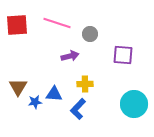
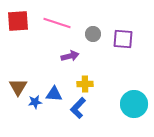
red square: moved 1 px right, 4 px up
gray circle: moved 3 px right
purple square: moved 16 px up
blue L-shape: moved 1 px up
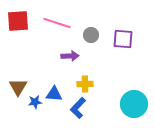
gray circle: moved 2 px left, 1 px down
purple arrow: rotated 12 degrees clockwise
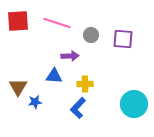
blue triangle: moved 18 px up
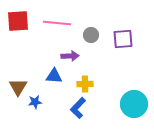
pink line: rotated 12 degrees counterclockwise
purple square: rotated 10 degrees counterclockwise
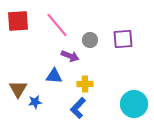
pink line: moved 2 px down; rotated 44 degrees clockwise
gray circle: moved 1 px left, 5 px down
purple arrow: rotated 24 degrees clockwise
brown triangle: moved 2 px down
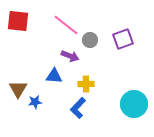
red square: rotated 10 degrees clockwise
pink line: moved 9 px right; rotated 12 degrees counterclockwise
purple square: rotated 15 degrees counterclockwise
yellow cross: moved 1 px right
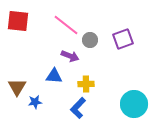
brown triangle: moved 1 px left, 2 px up
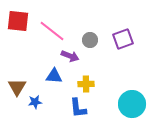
pink line: moved 14 px left, 6 px down
cyan circle: moved 2 px left
blue L-shape: rotated 50 degrees counterclockwise
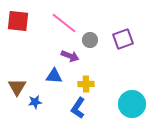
pink line: moved 12 px right, 8 px up
blue L-shape: rotated 40 degrees clockwise
